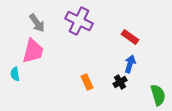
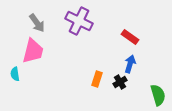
orange rectangle: moved 10 px right, 3 px up; rotated 42 degrees clockwise
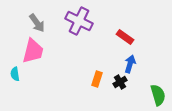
red rectangle: moved 5 px left
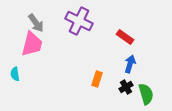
gray arrow: moved 1 px left
pink trapezoid: moved 1 px left, 7 px up
black cross: moved 6 px right, 5 px down
green semicircle: moved 12 px left, 1 px up
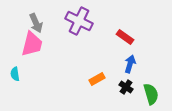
gray arrow: rotated 12 degrees clockwise
orange rectangle: rotated 42 degrees clockwise
black cross: rotated 24 degrees counterclockwise
green semicircle: moved 5 px right
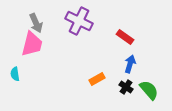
green semicircle: moved 2 px left, 4 px up; rotated 25 degrees counterclockwise
